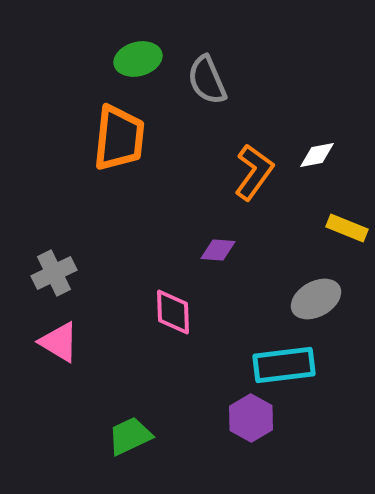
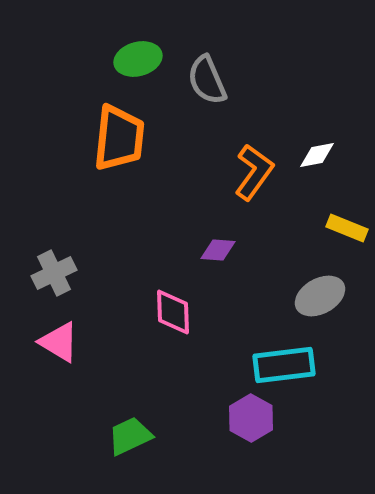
gray ellipse: moved 4 px right, 3 px up
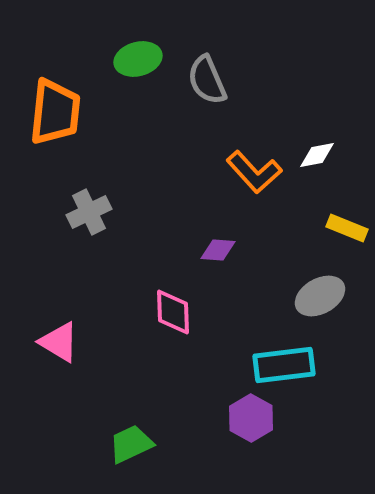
orange trapezoid: moved 64 px left, 26 px up
orange L-shape: rotated 102 degrees clockwise
gray cross: moved 35 px right, 61 px up
green trapezoid: moved 1 px right, 8 px down
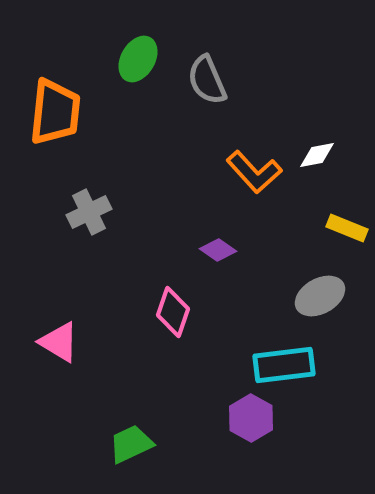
green ellipse: rotated 45 degrees counterclockwise
purple diamond: rotated 30 degrees clockwise
pink diamond: rotated 21 degrees clockwise
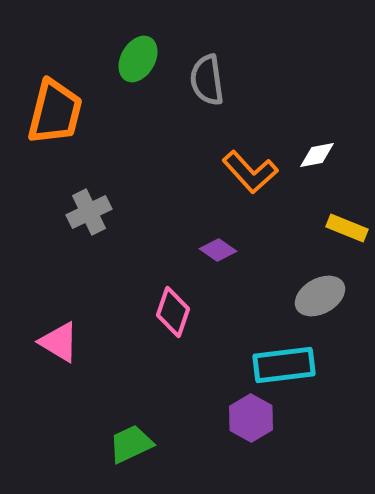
gray semicircle: rotated 15 degrees clockwise
orange trapezoid: rotated 8 degrees clockwise
orange L-shape: moved 4 px left
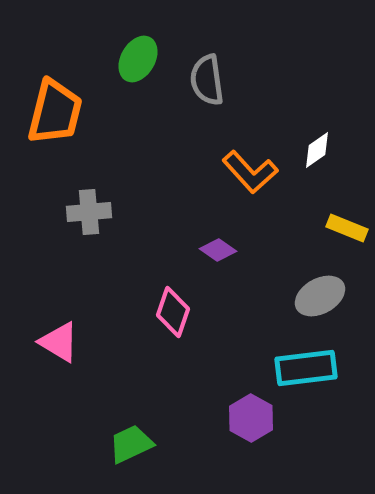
white diamond: moved 5 px up; rotated 24 degrees counterclockwise
gray cross: rotated 21 degrees clockwise
cyan rectangle: moved 22 px right, 3 px down
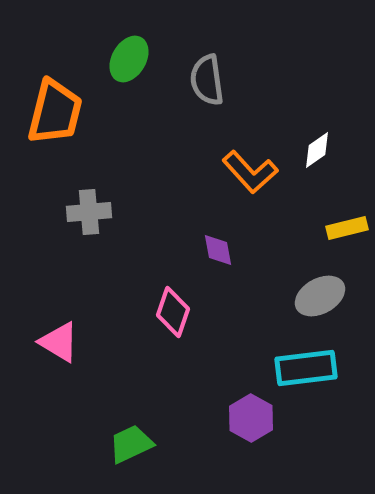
green ellipse: moved 9 px left
yellow rectangle: rotated 36 degrees counterclockwise
purple diamond: rotated 45 degrees clockwise
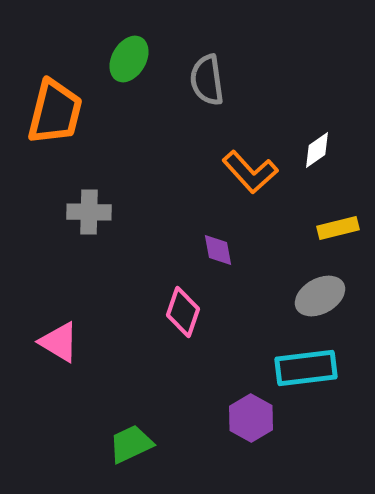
gray cross: rotated 6 degrees clockwise
yellow rectangle: moved 9 px left
pink diamond: moved 10 px right
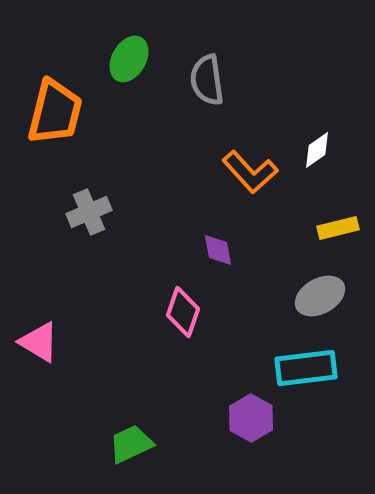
gray cross: rotated 24 degrees counterclockwise
pink triangle: moved 20 px left
